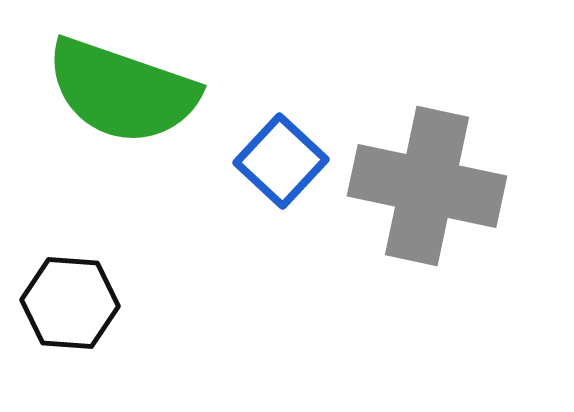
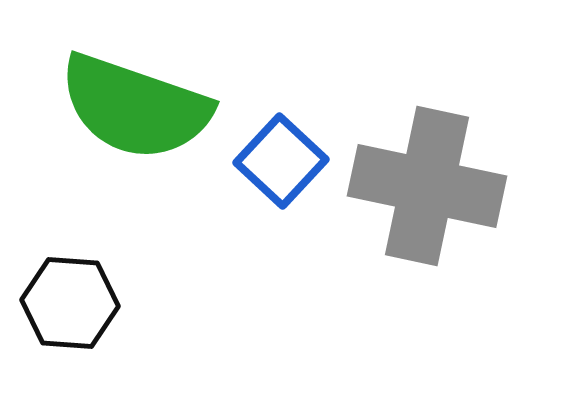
green semicircle: moved 13 px right, 16 px down
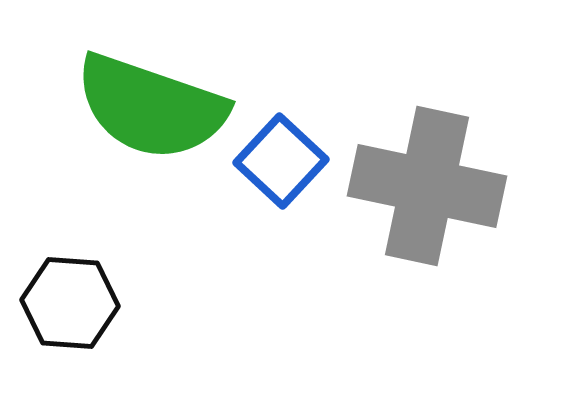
green semicircle: moved 16 px right
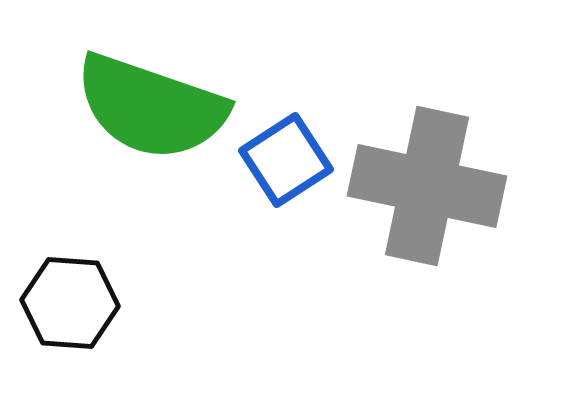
blue square: moved 5 px right, 1 px up; rotated 14 degrees clockwise
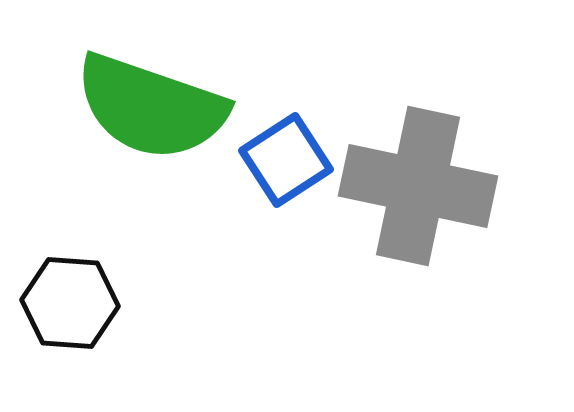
gray cross: moved 9 px left
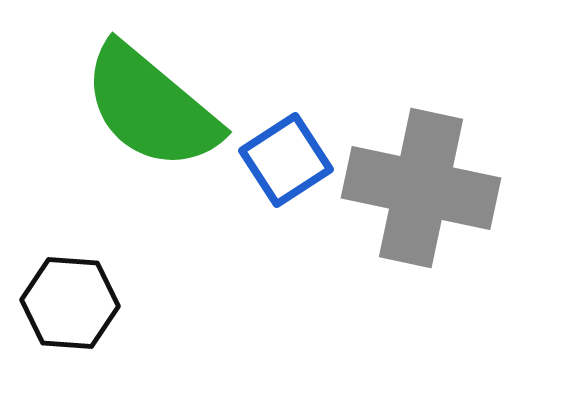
green semicircle: rotated 21 degrees clockwise
gray cross: moved 3 px right, 2 px down
